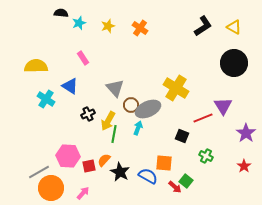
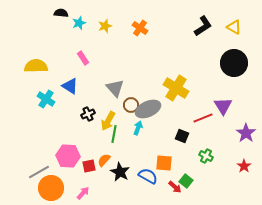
yellow star: moved 3 px left
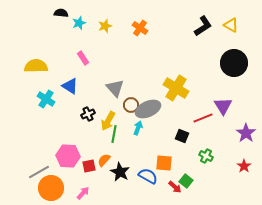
yellow triangle: moved 3 px left, 2 px up
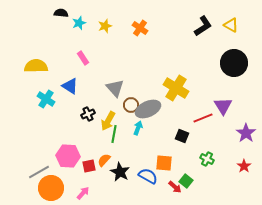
green cross: moved 1 px right, 3 px down
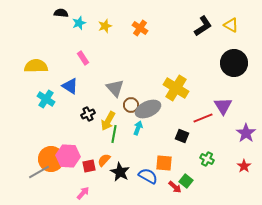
orange circle: moved 29 px up
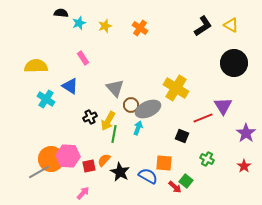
black cross: moved 2 px right, 3 px down
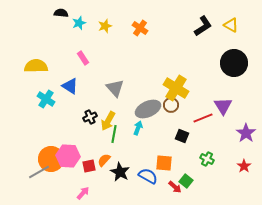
brown circle: moved 40 px right
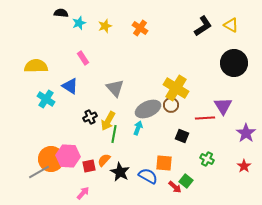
red line: moved 2 px right; rotated 18 degrees clockwise
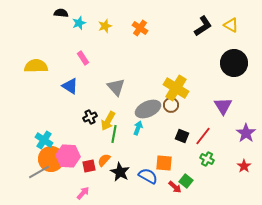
gray triangle: moved 1 px right, 1 px up
cyan cross: moved 2 px left, 41 px down
red line: moved 2 px left, 18 px down; rotated 48 degrees counterclockwise
